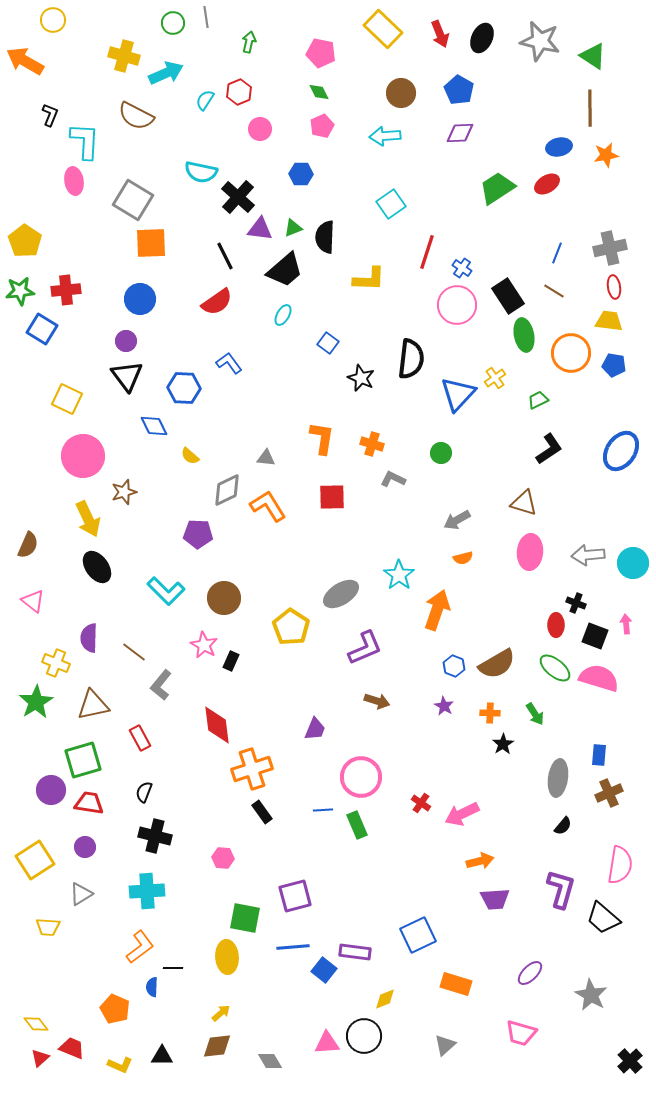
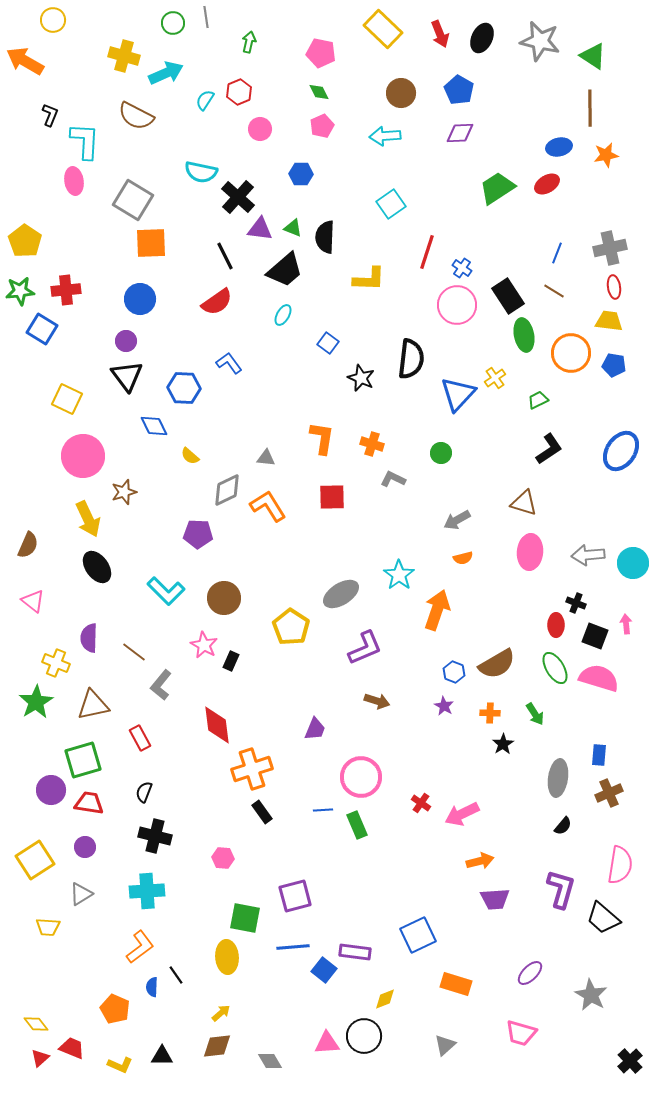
green triangle at (293, 228): rotated 42 degrees clockwise
blue hexagon at (454, 666): moved 6 px down
green ellipse at (555, 668): rotated 20 degrees clockwise
black line at (173, 968): moved 3 px right, 7 px down; rotated 54 degrees clockwise
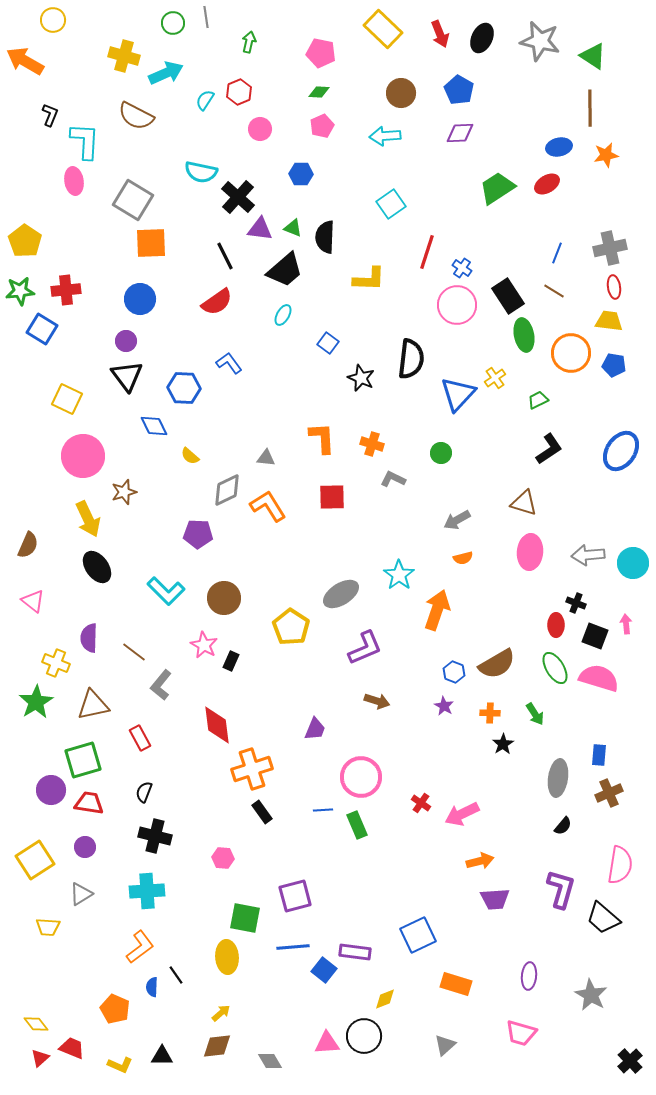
green diamond at (319, 92): rotated 60 degrees counterclockwise
orange L-shape at (322, 438): rotated 12 degrees counterclockwise
purple ellipse at (530, 973): moved 1 px left, 3 px down; rotated 40 degrees counterclockwise
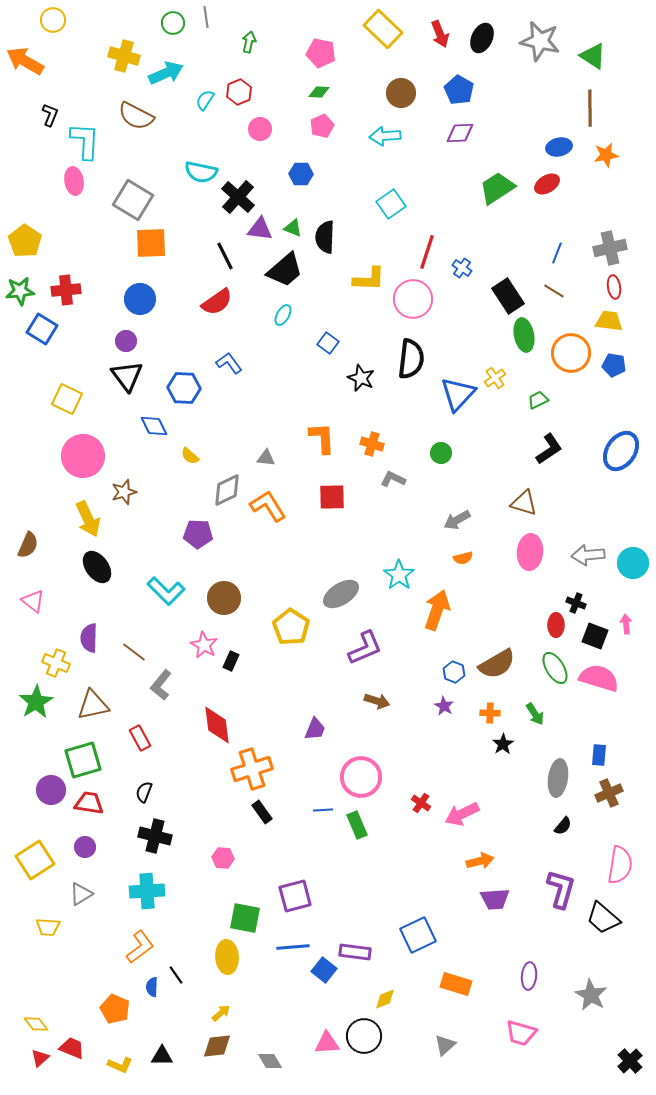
pink circle at (457, 305): moved 44 px left, 6 px up
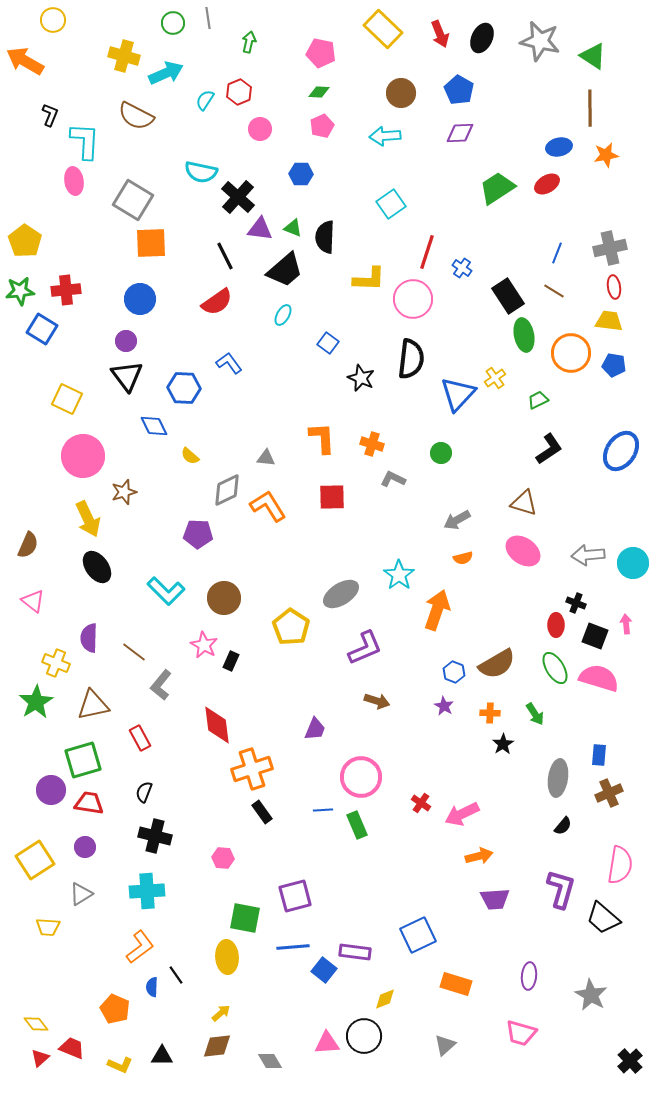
gray line at (206, 17): moved 2 px right, 1 px down
pink ellipse at (530, 552): moved 7 px left, 1 px up; rotated 60 degrees counterclockwise
orange arrow at (480, 861): moved 1 px left, 5 px up
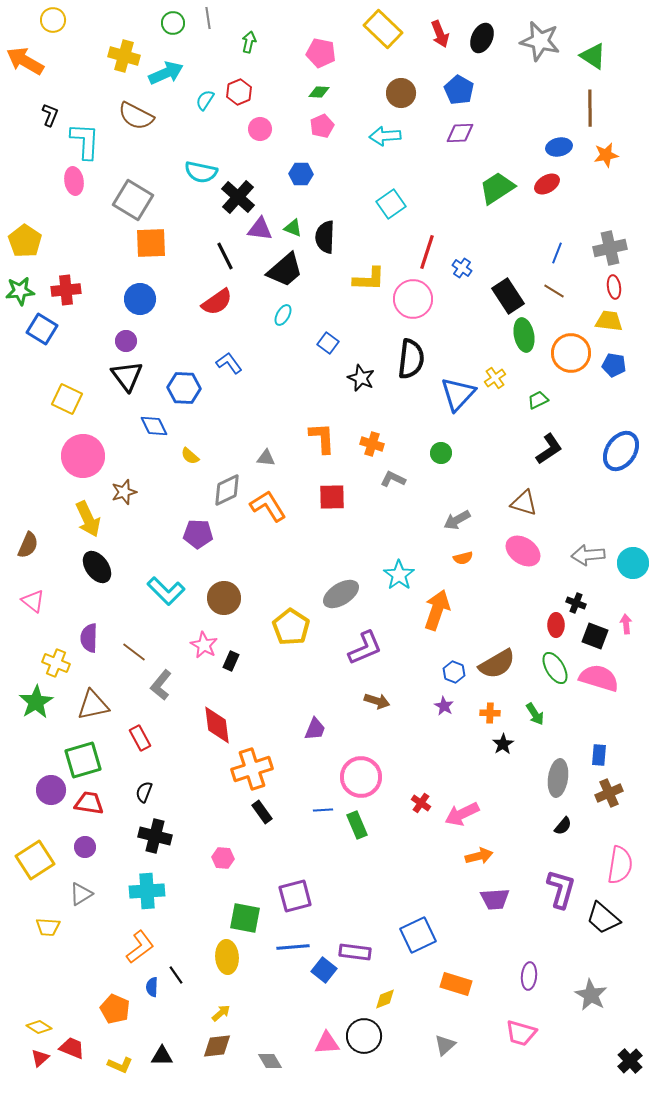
yellow diamond at (36, 1024): moved 3 px right, 3 px down; rotated 20 degrees counterclockwise
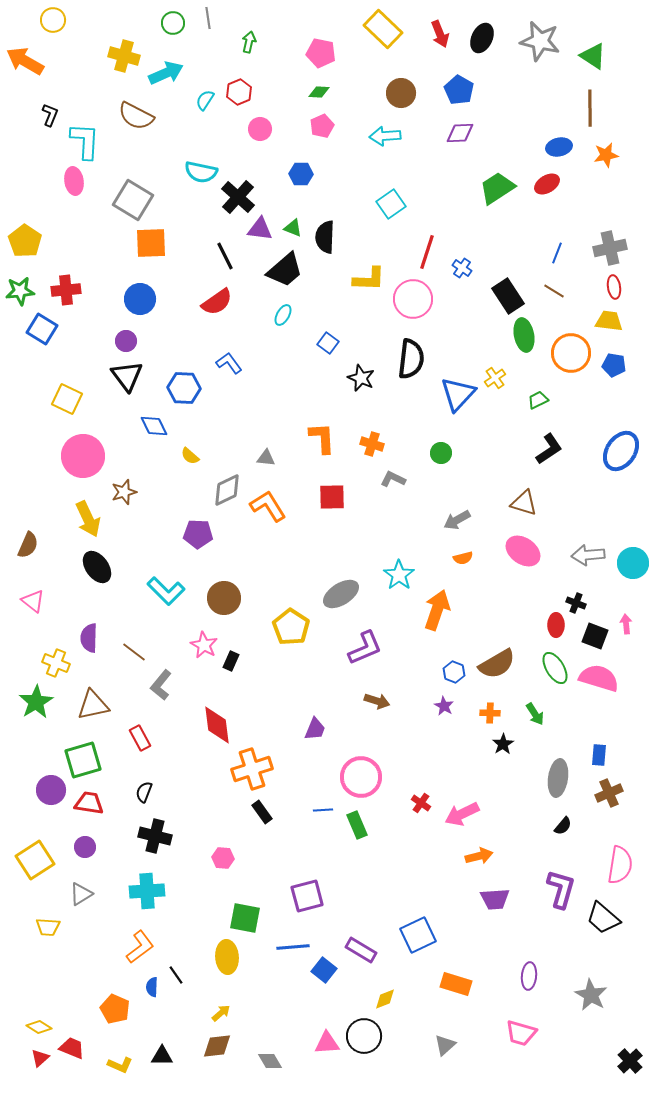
purple square at (295, 896): moved 12 px right
purple rectangle at (355, 952): moved 6 px right, 2 px up; rotated 24 degrees clockwise
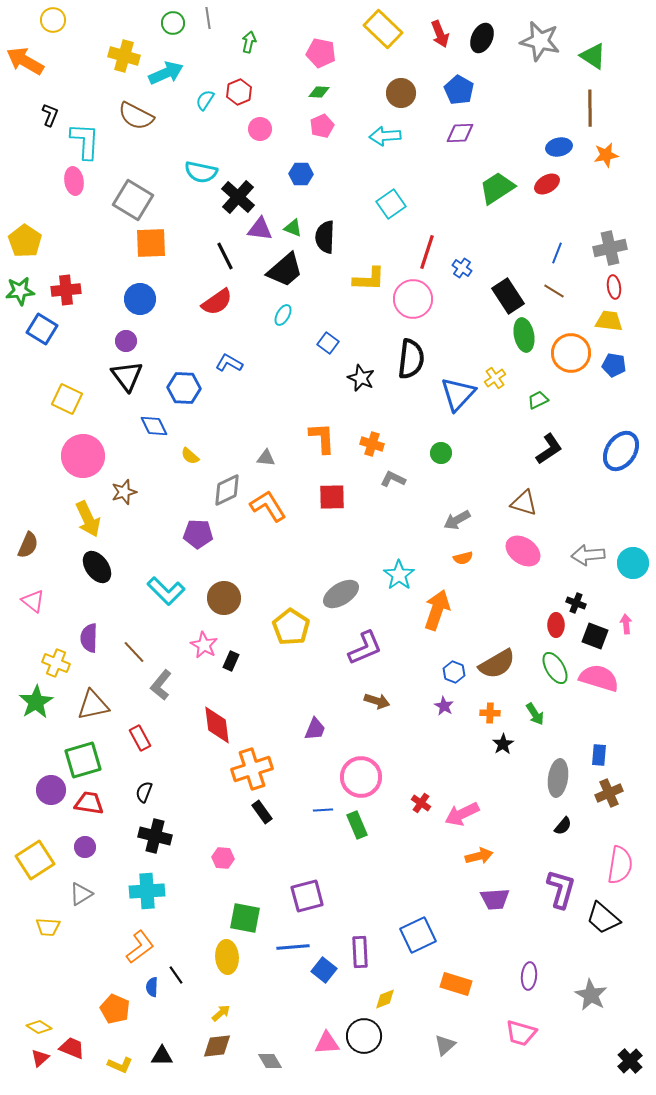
blue L-shape at (229, 363): rotated 24 degrees counterclockwise
brown line at (134, 652): rotated 10 degrees clockwise
purple rectangle at (361, 950): moved 1 px left, 2 px down; rotated 56 degrees clockwise
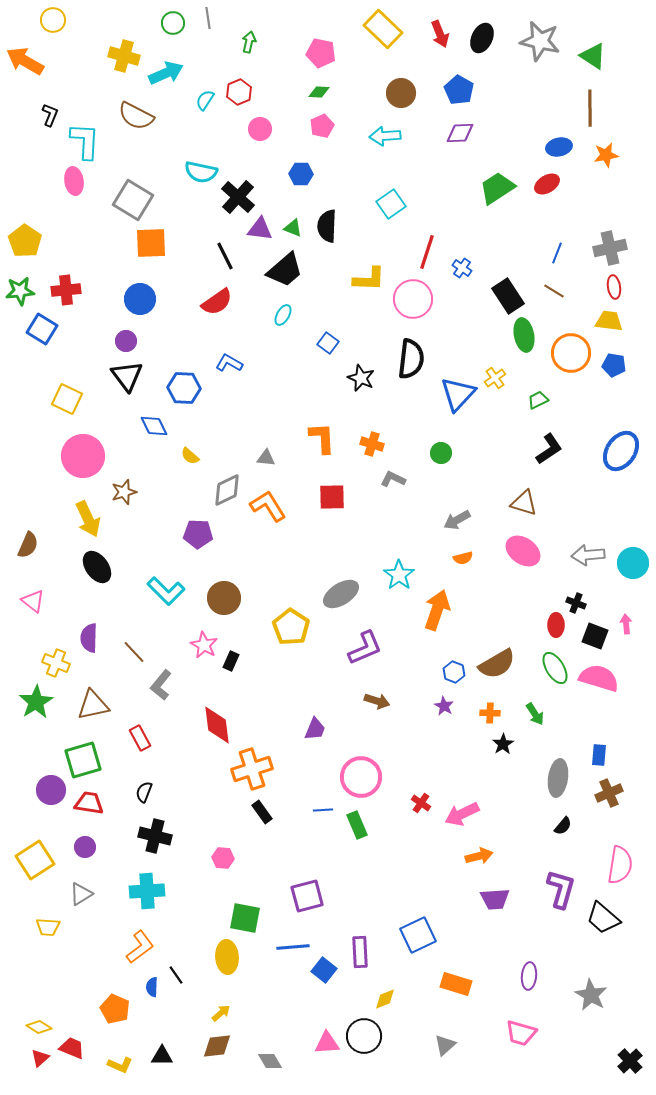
black semicircle at (325, 237): moved 2 px right, 11 px up
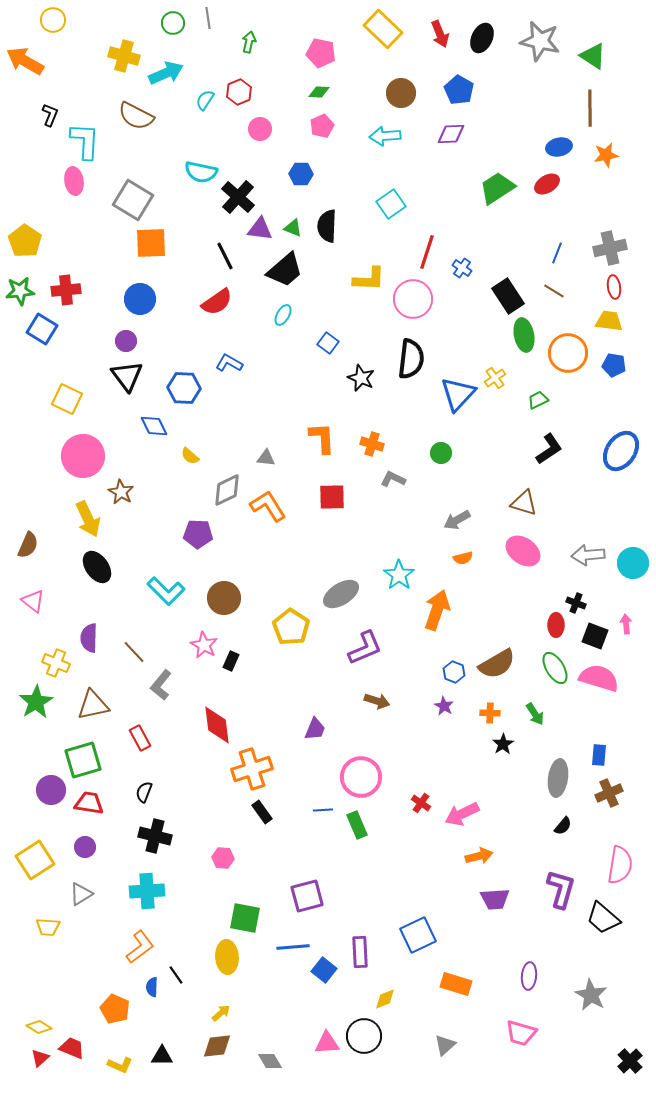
purple diamond at (460, 133): moved 9 px left, 1 px down
orange circle at (571, 353): moved 3 px left
brown star at (124, 492): moved 3 px left; rotated 25 degrees counterclockwise
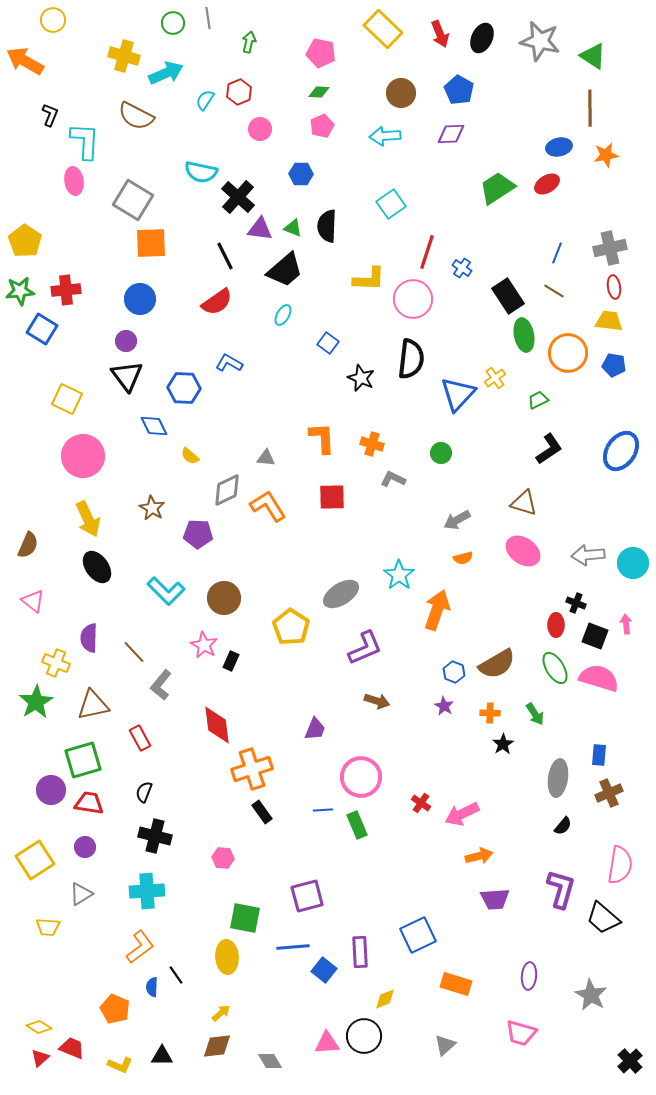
brown star at (121, 492): moved 31 px right, 16 px down
